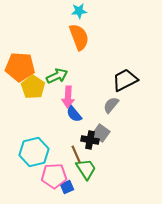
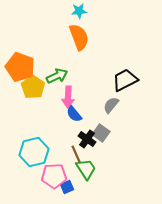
orange pentagon: rotated 16 degrees clockwise
black cross: moved 3 px left, 1 px up; rotated 24 degrees clockwise
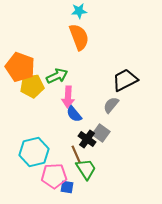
yellow pentagon: moved 1 px left, 1 px up; rotated 30 degrees clockwise
blue square: rotated 32 degrees clockwise
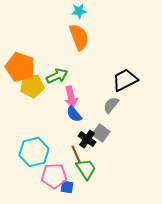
pink arrow: moved 3 px right; rotated 15 degrees counterclockwise
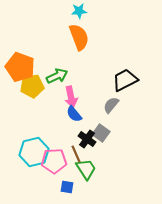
pink pentagon: moved 15 px up
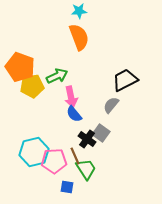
brown line: moved 1 px left, 2 px down
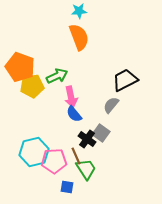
brown line: moved 1 px right
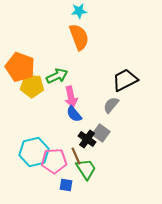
yellow pentagon: rotated 10 degrees clockwise
blue square: moved 1 px left, 2 px up
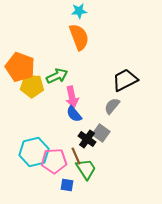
pink arrow: moved 1 px right
gray semicircle: moved 1 px right, 1 px down
blue square: moved 1 px right
